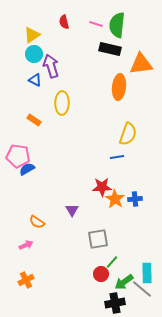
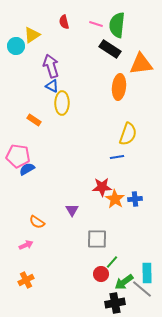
black rectangle: rotated 20 degrees clockwise
cyan circle: moved 18 px left, 8 px up
blue triangle: moved 17 px right, 6 px down
gray square: moved 1 px left; rotated 10 degrees clockwise
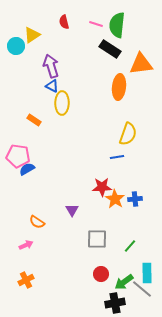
green line: moved 18 px right, 16 px up
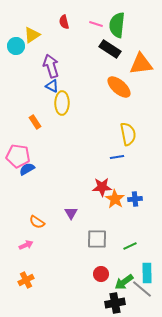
orange ellipse: rotated 55 degrees counterclockwise
orange rectangle: moved 1 px right, 2 px down; rotated 24 degrees clockwise
yellow semicircle: rotated 30 degrees counterclockwise
purple triangle: moved 1 px left, 3 px down
green line: rotated 24 degrees clockwise
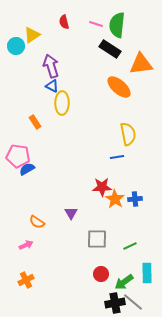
gray line: moved 9 px left, 13 px down
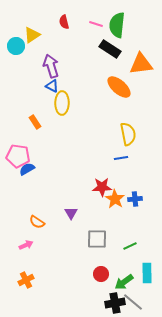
blue line: moved 4 px right, 1 px down
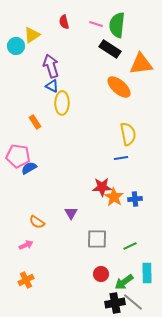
blue semicircle: moved 2 px right, 1 px up
orange star: moved 1 px left, 2 px up
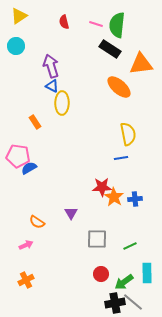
yellow triangle: moved 13 px left, 19 px up
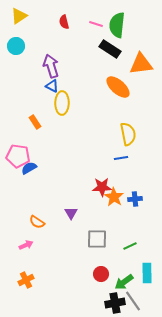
orange ellipse: moved 1 px left
gray line: moved 1 px up; rotated 15 degrees clockwise
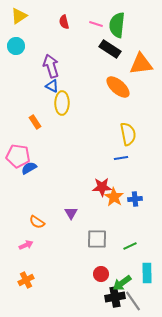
green arrow: moved 2 px left, 1 px down
black cross: moved 6 px up
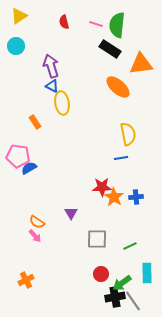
yellow ellipse: rotated 10 degrees counterclockwise
blue cross: moved 1 px right, 2 px up
pink arrow: moved 9 px right, 9 px up; rotated 72 degrees clockwise
